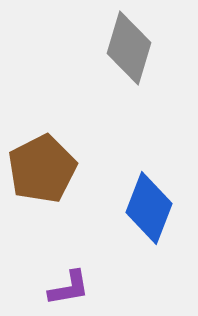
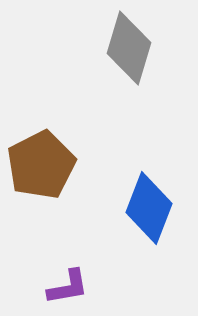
brown pentagon: moved 1 px left, 4 px up
purple L-shape: moved 1 px left, 1 px up
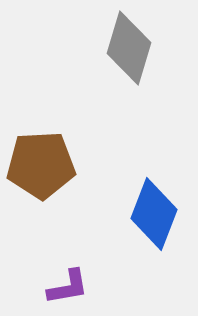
brown pentagon: rotated 24 degrees clockwise
blue diamond: moved 5 px right, 6 px down
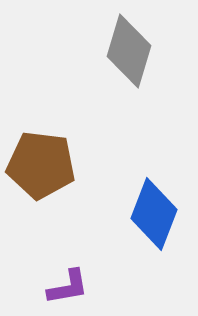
gray diamond: moved 3 px down
brown pentagon: rotated 10 degrees clockwise
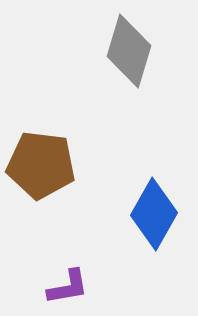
blue diamond: rotated 8 degrees clockwise
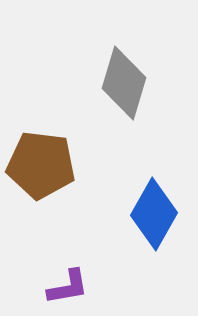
gray diamond: moved 5 px left, 32 px down
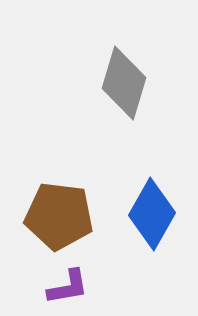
brown pentagon: moved 18 px right, 51 px down
blue diamond: moved 2 px left
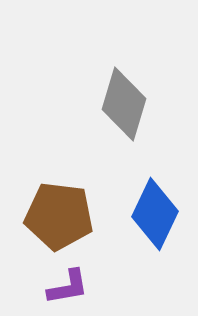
gray diamond: moved 21 px down
blue diamond: moved 3 px right; rotated 4 degrees counterclockwise
